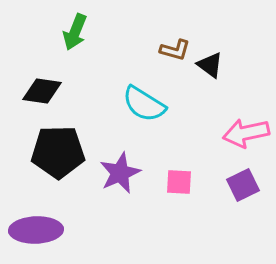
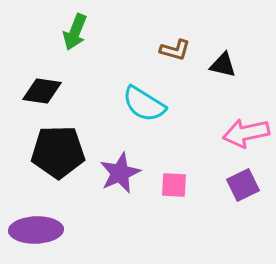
black triangle: moved 13 px right; rotated 24 degrees counterclockwise
pink square: moved 5 px left, 3 px down
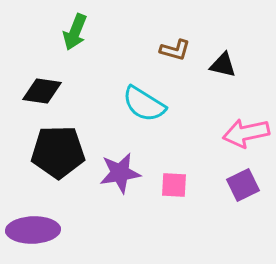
purple star: rotated 15 degrees clockwise
purple ellipse: moved 3 px left
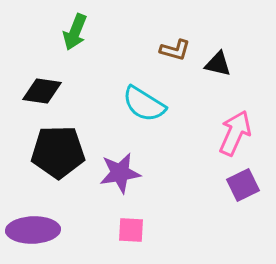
black triangle: moved 5 px left, 1 px up
pink arrow: moved 11 px left; rotated 126 degrees clockwise
pink square: moved 43 px left, 45 px down
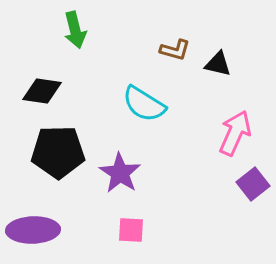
green arrow: moved 2 px up; rotated 36 degrees counterclockwise
purple star: rotated 30 degrees counterclockwise
purple square: moved 10 px right, 1 px up; rotated 12 degrees counterclockwise
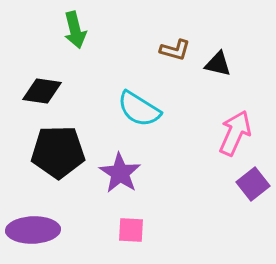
cyan semicircle: moved 5 px left, 5 px down
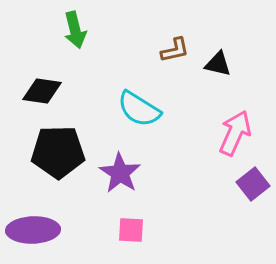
brown L-shape: rotated 28 degrees counterclockwise
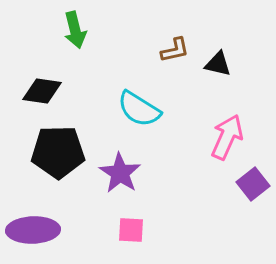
pink arrow: moved 8 px left, 4 px down
